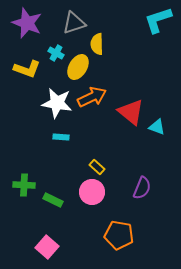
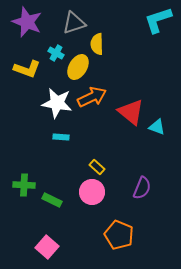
purple star: moved 1 px up
green rectangle: moved 1 px left
orange pentagon: rotated 12 degrees clockwise
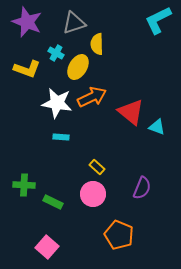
cyan L-shape: rotated 8 degrees counterclockwise
pink circle: moved 1 px right, 2 px down
green rectangle: moved 1 px right, 2 px down
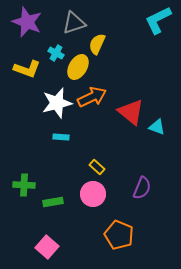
yellow semicircle: rotated 25 degrees clockwise
white star: rotated 24 degrees counterclockwise
green rectangle: rotated 36 degrees counterclockwise
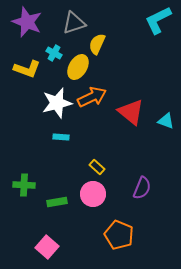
cyan cross: moved 2 px left
cyan triangle: moved 9 px right, 6 px up
green rectangle: moved 4 px right
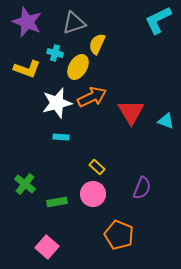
cyan cross: moved 1 px right; rotated 14 degrees counterclockwise
red triangle: rotated 20 degrees clockwise
green cross: moved 1 px right, 1 px up; rotated 35 degrees clockwise
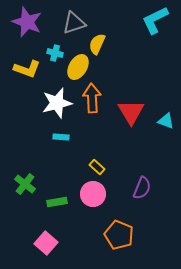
cyan L-shape: moved 3 px left
orange arrow: moved 1 px down; rotated 68 degrees counterclockwise
pink square: moved 1 px left, 4 px up
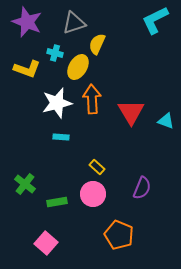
orange arrow: moved 1 px down
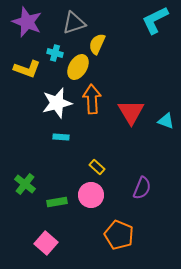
pink circle: moved 2 px left, 1 px down
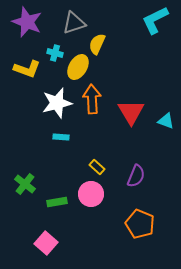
purple semicircle: moved 6 px left, 12 px up
pink circle: moved 1 px up
orange pentagon: moved 21 px right, 11 px up
